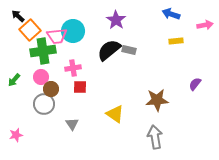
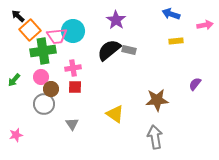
red square: moved 5 px left
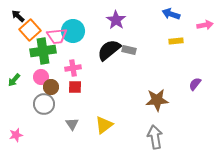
brown circle: moved 2 px up
yellow triangle: moved 11 px left, 11 px down; rotated 48 degrees clockwise
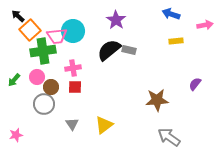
pink circle: moved 4 px left
gray arrow: moved 14 px right; rotated 45 degrees counterclockwise
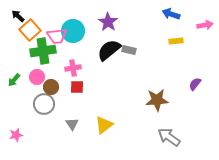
purple star: moved 8 px left, 2 px down
red square: moved 2 px right
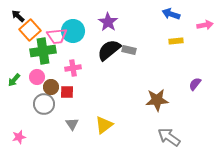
red square: moved 10 px left, 5 px down
pink star: moved 3 px right, 2 px down
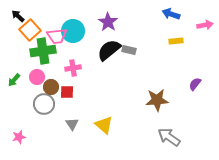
yellow triangle: rotated 42 degrees counterclockwise
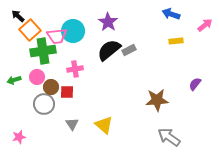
pink arrow: rotated 28 degrees counterclockwise
gray rectangle: rotated 40 degrees counterclockwise
pink cross: moved 2 px right, 1 px down
green arrow: rotated 32 degrees clockwise
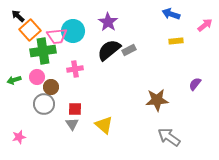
red square: moved 8 px right, 17 px down
